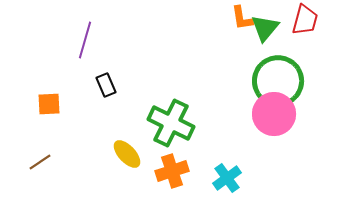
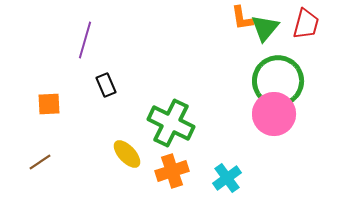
red trapezoid: moved 1 px right, 4 px down
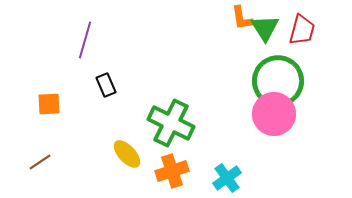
red trapezoid: moved 4 px left, 6 px down
green triangle: rotated 12 degrees counterclockwise
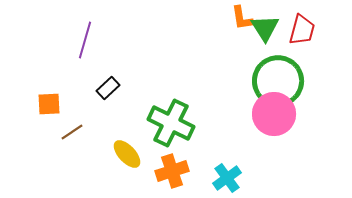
black rectangle: moved 2 px right, 3 px down; rotated 70 degrees clockwise
brown line: moved 32 px right, 30 px up
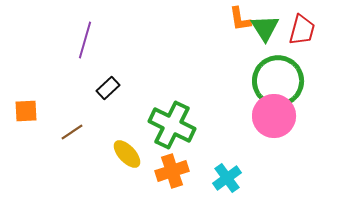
orange L-shape: moved 2 px left, 1 px down
orange square: moved 23 px left, 7 px down
pink circle: moved 2 px down
green cross: moved 1 px right, 2 px down
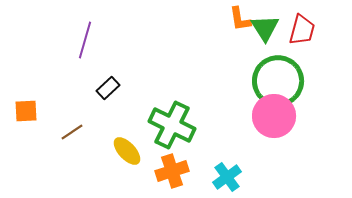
yellow ellipse: moved 3 px up
cyan cross: moved 1 px up
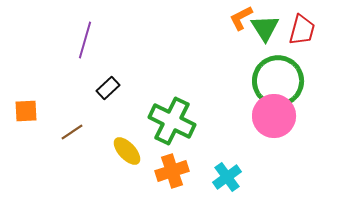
orange L-shape: moved 1 px right, 1 px up; rotated 72 degrees clockwise
green cross: moved 4 px up
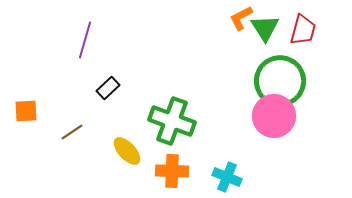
red trapezoid: moved 1 px right
green circle: moved 2 px right
green cross: rotated 6 degrees counterclockwise
orange cross: rotated 20 degrees clockwise
cyan cross: rotated 32 degrees counterclockwise
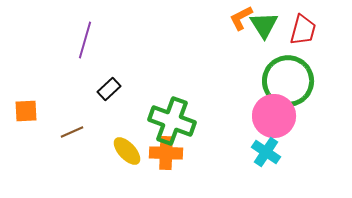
green triangle: moved 1 px left, 3 px up
green circle: moved 8 px right
black rectangle: moved 1 px right, 1 px down
brown line: rotated 10 degrees clockwise
orange cross: moved 6 px left, 18 px up
cyan cross: moved 39 px right, 25 px up; rotated 12 degrees clockwise
